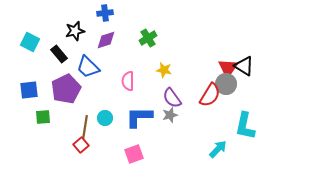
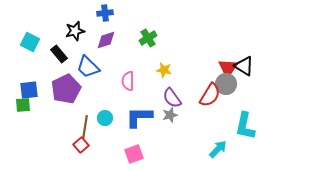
green square: moved 20 px left, 12 px up
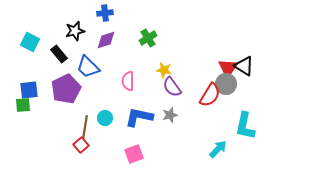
purple semicircle: moved 11 px up
blue L-shape: rotated 12 degrees clockwise
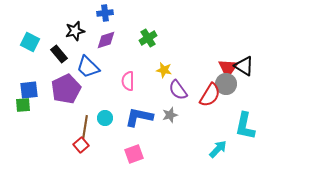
purple semicircle: moved 6 px right, 3 px down
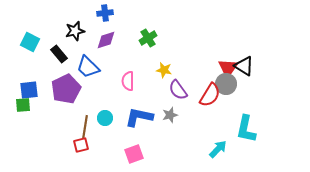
cyan L-shape: moved 1 px right, 3 px down
red square: rotated 28 degrees clockwise
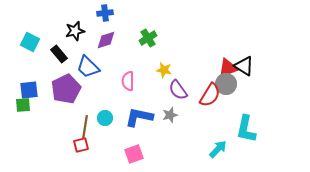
red triangle: rotated 35 degrees clockwise
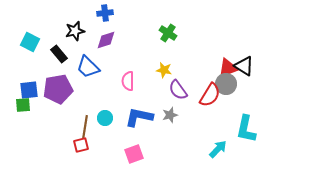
green cross: moved 20 px right, 5 px up; rotated 24 degrees counterclockwise
purple pentagon: moved 8 px left; rotated 16 degrees clockwise
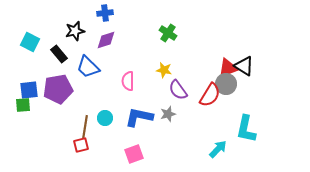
gray star: moved 2 px left, 1 px up
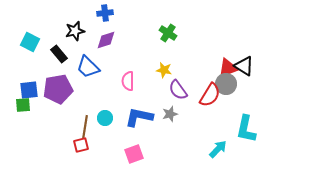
gray star: moved 2 px right
